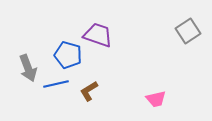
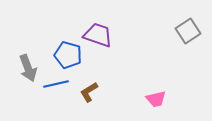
brown L-shape: moved 1 px down
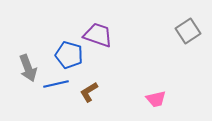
blue pentagon: moved 1 px right
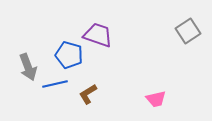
gray arrow: moved 1 px up
blue line: moved 1 px left
brown L-shape: moved 1 px left, 2 px down
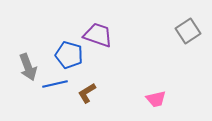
brown L-shape: moved 1 px left, 1 px up
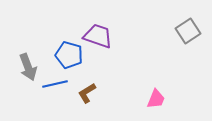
purple trapezoid: moved 1 px down
pink trapezoid: rotated 55 degrees counterclockwise
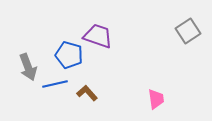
brown L-shape: rotated 80 degrees clockwise
pink trapezoid: rotated 30 degrees counterclockwise
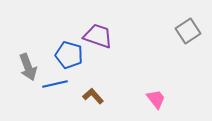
brown L-shape: moved 6 px right, 3 px down
pink trapezoid: rotated 30 degrees counterclockwise
